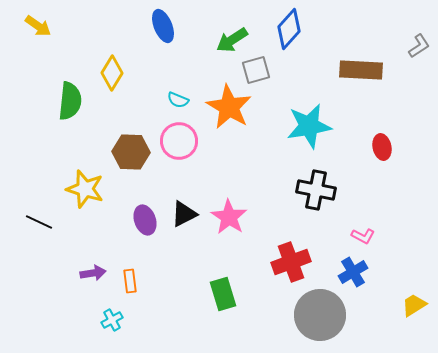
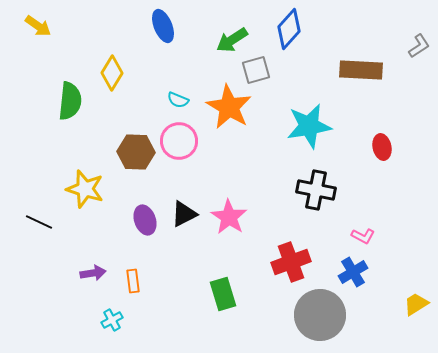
brown hexagon: moved 5 px right
orange rectangle: moved 3 px right
yellow trapezoid: moved 2 px right, 1 px up
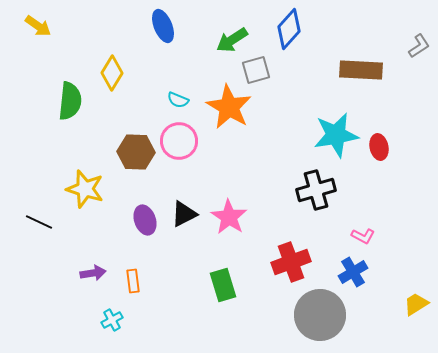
cyan star: moved 27 px right, 9 px down
red ellipse: moved 3 px left
black cross: rotated 27 degrees counterclockwise
green rectangle: moved 9 px up
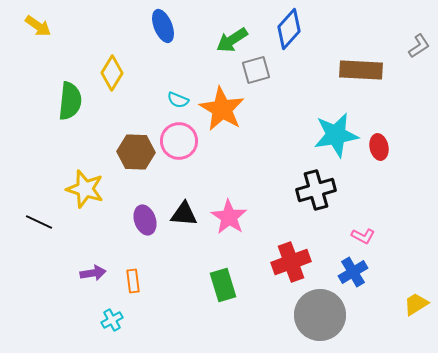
orange star: moved 7 px left, 2 px down
black triangle: rotated 32 degrees clockwise
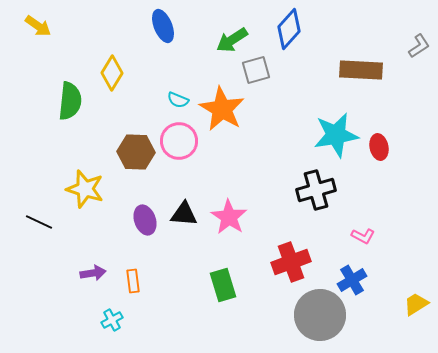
blue cross: moved 1 px left, 8 px down
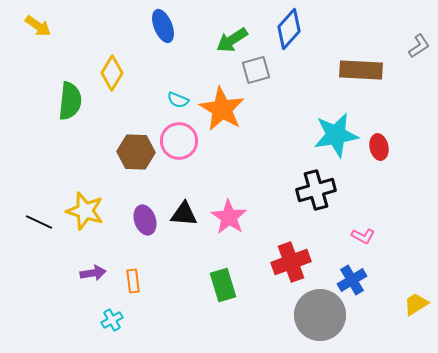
yellow star: moved 22 px down
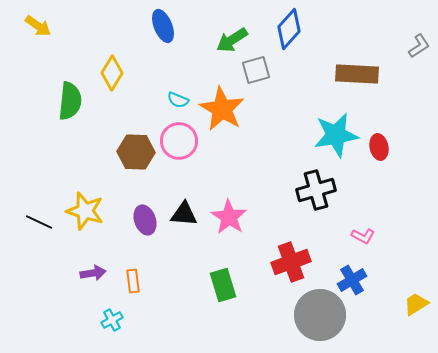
brown rectangle: moved 4 px left, 4 px down
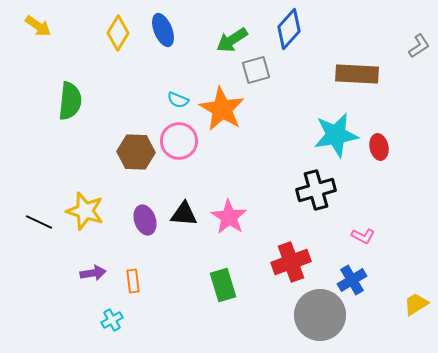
blue ellipse: moved 4 px down
yellow diamond: moved 6 px right, 40 px up
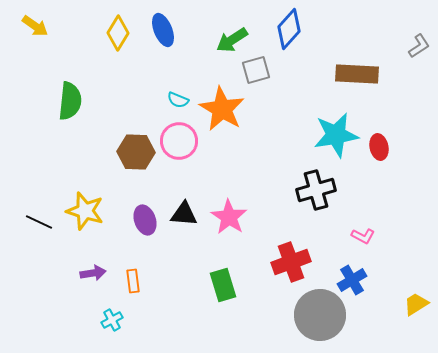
yellow arrow: moved 3 px left
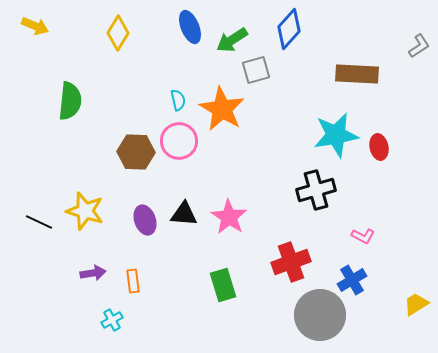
yellow arrow: rotated 12 degrees counterclockwise
blue ellipse: moved 27 px right, 3 px up
cyan semicircle: rotated 125 degrees counterclockwise
